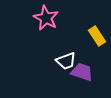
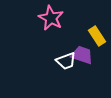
pink star: moved 5 px right
purple trapezoid: moved 17 px up
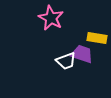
yellow rectangle: moved 2 px down; rotated 48 degrees counterclockwise
purple trapezoid: moved 1 px up
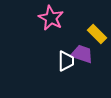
yellow rectangle: moved 4 px up; rotated 36 degrees clockwise
white trapezoid: rotated 70 degrees counterclockwise
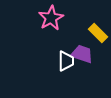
pink star: rotated 15 degrees clockwise
yellow rectangle: moved 1 px right, 1 px up
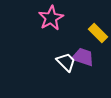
purple trapezoid: moved 1 px right, 3 px down
white trapezoid: moved 1 px down; rotated 45 degrees counterclockwise
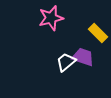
pink star: rotated 15 degrees clockwise
white trapezoid: rotated 85 degrees counterclockwise
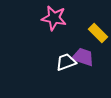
pink star: moved 3 px right; rotated 25 degrees clockwise
white trapezoid: rotated 20 degrees clockwise
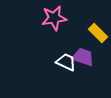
pink star: rotated 20 degrees counterclockwise
white trapezoid: rotated 45 degrees clockwise
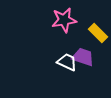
pink star: moved 10 px right, 2 px down
white trapezoid: moved 1 px right
